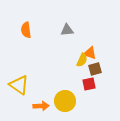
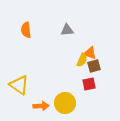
brown square: moved 1 px left, 3 px up
yellow circle: moved 2 px down
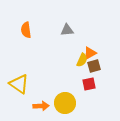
orange triangle: rotated 48 degrees counterclockwise
yellow triangle: moved 1 px up
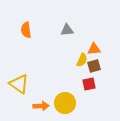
orange triangle: moved 4 px right, 4 px up; rotated 24 degrees clockwise
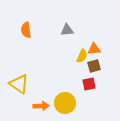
yellow semicircle: moved 4 px up
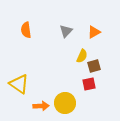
gray triangle: moved 1 px left, 1 px down; rotated 40 degrees counterclockwise
orange triangle: moved 17 px up; rotated 24 degrees counterclockwise
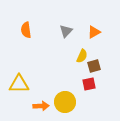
yellow triangle: rotated 35 degrees counterclockwise
yellow circle: moved 1 px up
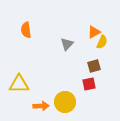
gray triangle: moved 1 px right, 13 px down
yellow semicircle: moved 20 px right, 14 px up
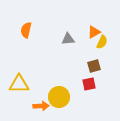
orange semicircle: rotated 21 degrees clockwise
gray triangle: moved 1 px right, 5 px up; rotated 40 degrees clockwise
yellow circle: moved 6 px left, 5 px up
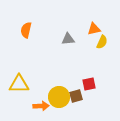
orange triangle: moved 3 px up; rotated 16 degrees clockwise
brown square: moved 18 px left, 30 px down
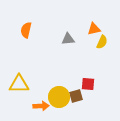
red square: moved 1 px left; rotated 16 degrees clockwise
